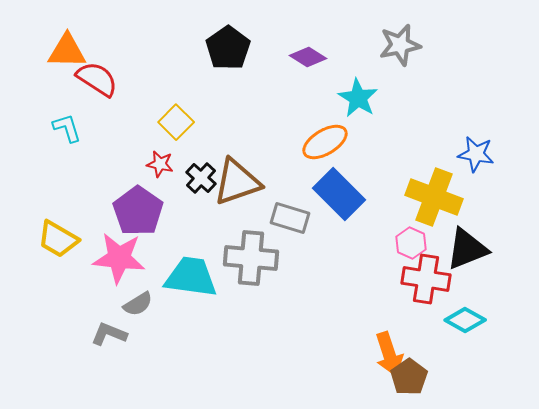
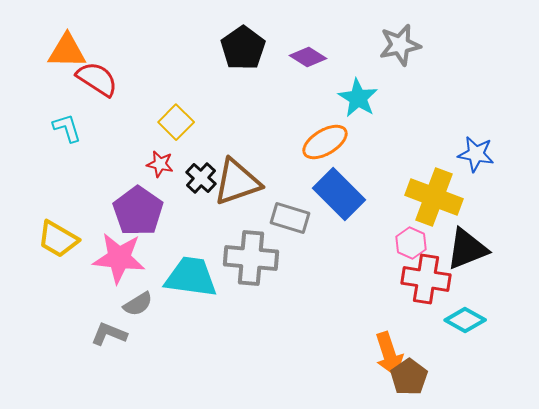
black pentagon: moved 15 px right
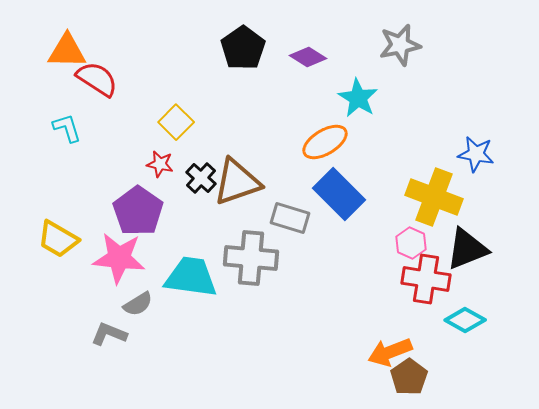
orange arrow: moved 1 px right, 2 px up; rotated 87 degrees clockwise
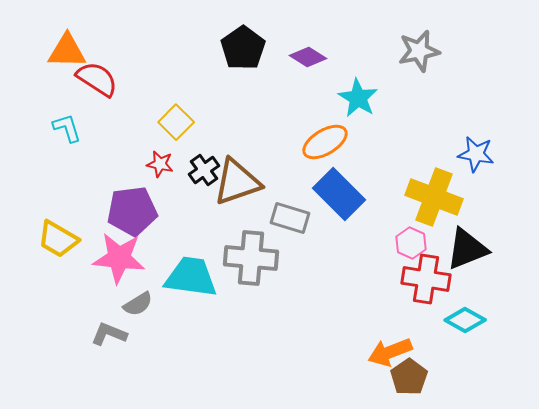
gray star: moved 19 px right, 6 px down
black cross: moved 3 px right, 8 px up; rotated 12 degrees clockwise
purple pentagon: moved 6 px left; rotated 30 degrees clockwise
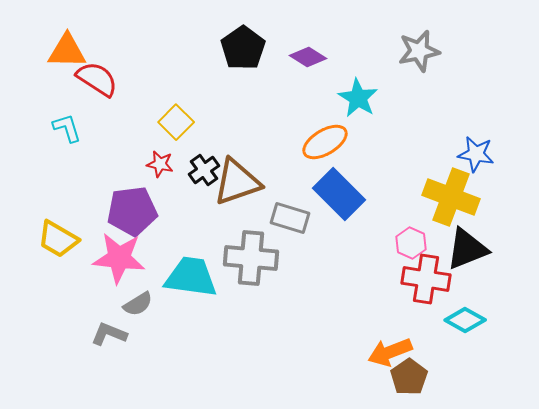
yellow cross: moved 17 px right
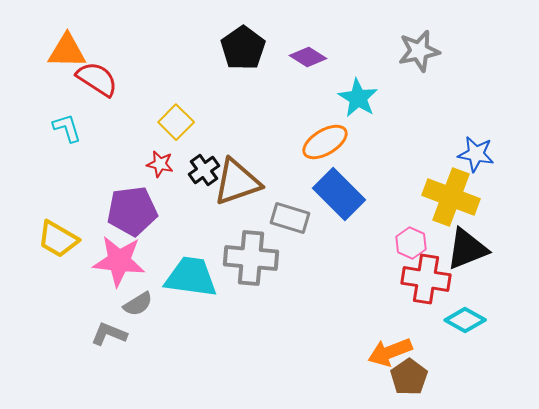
pink star: moved 3 px down
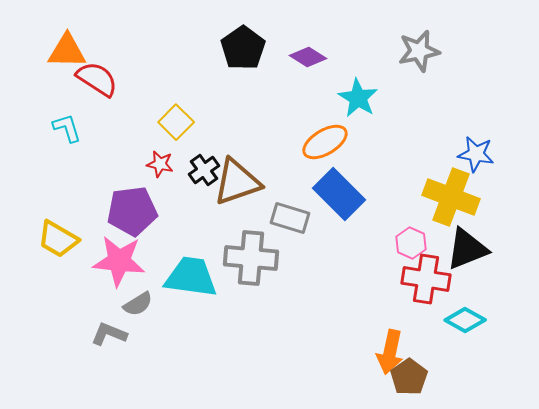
orange arrow: rotated 57 degrees counterclockwise
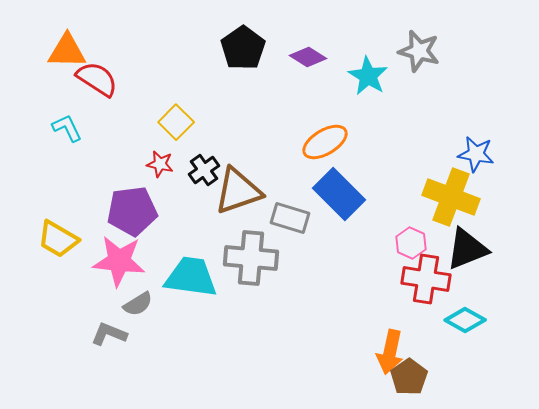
gray star: rotated 27 degrees clockwise
cyan star: moved 10 px right, 22 px up
cyan L-shape: rotated 8 degrees counterclockwise
brown triangle: moved 1 px right, 9 px down
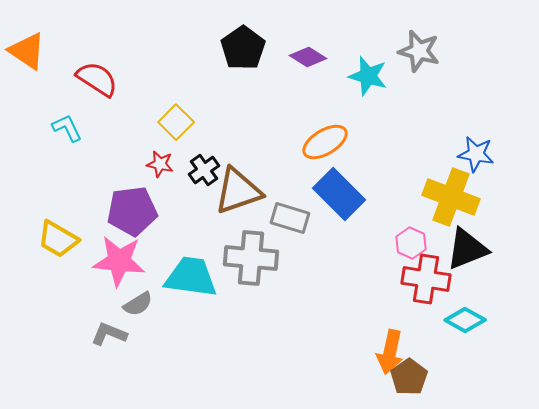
orange triangle: moved 40 px left; rotated 33 degrees clockwise
cyan star: rotated 15 degrees counterclockwise
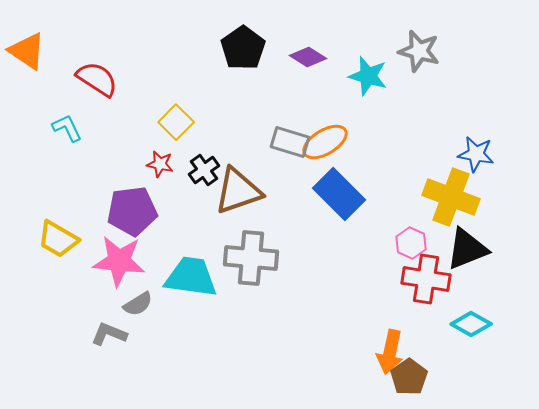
gray rectangle: moved 76 px up
cyan diamond: moved 6 px right, 4 px down
